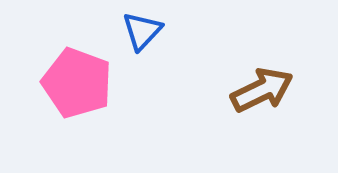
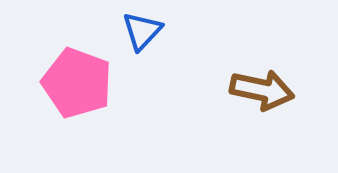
brown arrow: rotated 38 degrees clockwise
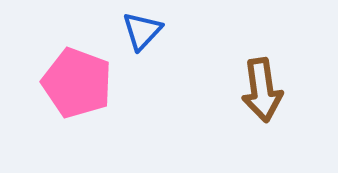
brown arrow: rotated 70 degrees clockwise
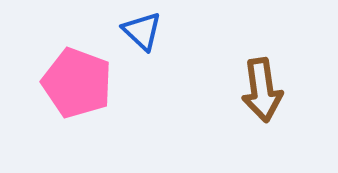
blue triangle: rotated 30 degrees counterclockwise
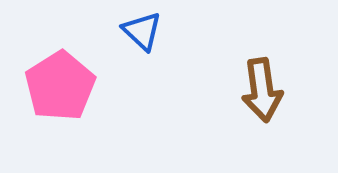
pink pentagon: moved 17 px left, 3 px down; rotated 20 degrees clockwise
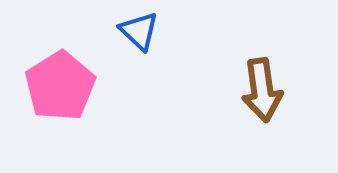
blue triangle: moved 3 px left
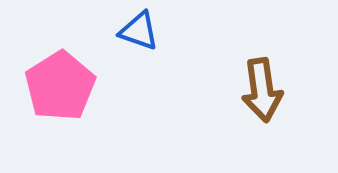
blue triangle: rotated 24 degrees counterclockwise
